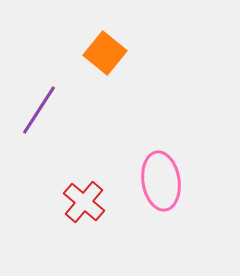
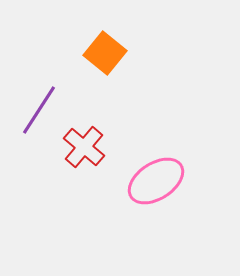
pink ellipse: moved 5 px left; rotated 66 degrees clockwise
red cross: moved 55 px up
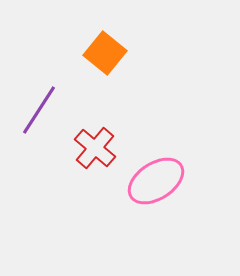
red cross: moved 11 px right, 1 px down
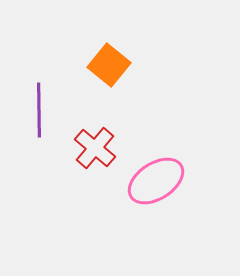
orange square: moved 4 px right, 12 px down
purple line: rotated 34 degrees counterclockwise
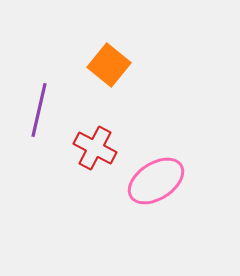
purple line: rotated 14 degrees clockwise
red cross: rotated 12 degrees counterclockwise
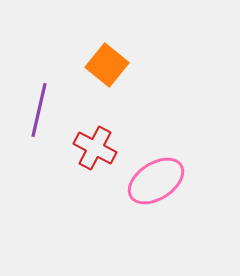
orange square: moved 2 px left
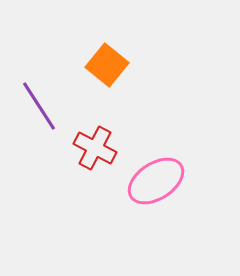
purple line: moved 4 px up; rotated 46 degrees counterclockwise
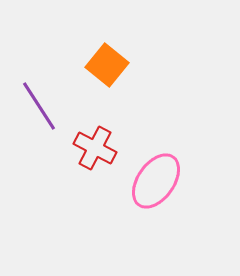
pink ellipse: rotated 22 degrees counterclockwise
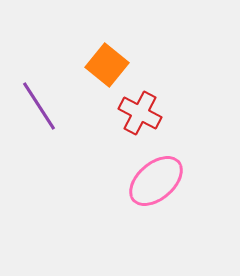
red cross: moved 45 px right, 35 px up
pink ellipse: rotated 14 degrees clockwise
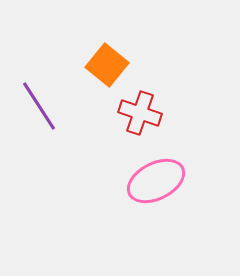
red cross: rotated 9 degrees counterclockwise
pink ellipse: rotated 14 degrees clockwise
